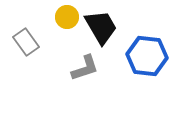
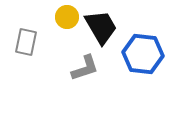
gray rectangle: rotated 48 degrees clockwise
blue hexagon: moved 4 px left, 2 px up
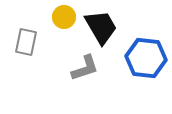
yellow circle: moved 3 px left
blue hexagon: moved 3 px right, 4 px down
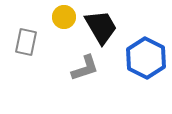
blue hexagon: rotated 21 degrees clockwise
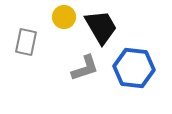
blue hexagon: moved 12 px left, 10 px down; rotated 21 degrees counterclockwise
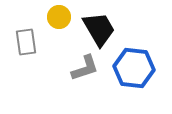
yellow circle: moved 5 px left
black trapezoid: moved 2 px left, 2 px down
gray rectangle: rotated 20 degrees counterclockwise
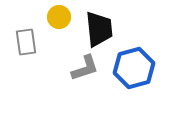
black trapezoid: rotated 24 degrees clockwise
blue hexagon: rotated 21 degrees counterclockwise
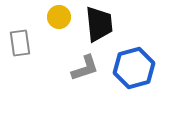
black trapezoid: moved 5 px up
gray rectangle: moved 6 px left, 1 px down
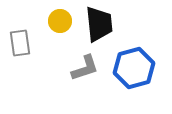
yellow circle: moved 1 px right, 4 px down
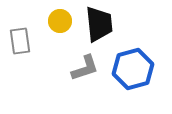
gray rectangle: moved 2 px up
blue hexagon: moved 1 px left, 1 px down
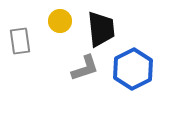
black trapezoid: moved 2 px right, 5 px down
blue hexagon: rotated 12 degrees counterclockwise
